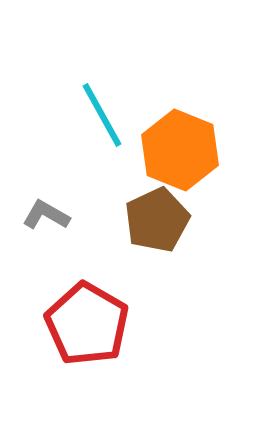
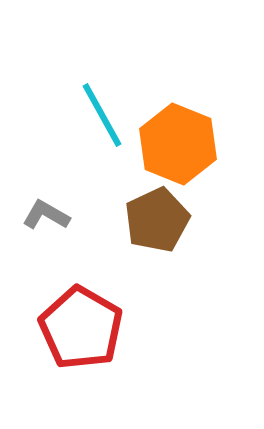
orange hexagon: moved 2 px left, 6 px up
red pentagon: moved 6 px left, 4 px down
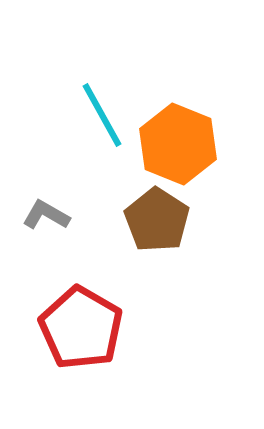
brown pentagon: rotated 14 degrees counterclockwise
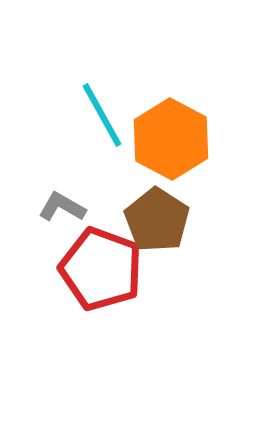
orange hexagon: moved 7 px left, 5 px up; rotated 6 degrees clockwise
gray L-shape: moved 16 px right, 8 px up
red pentagon: moved 20 px right, 59 px up; rotated 10 degrees counterclockwise
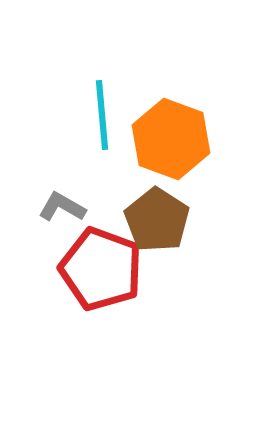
cyan line: rotated 24 degrees clockwise
orange hexagon: rotated 8 degrees counterclockwise
